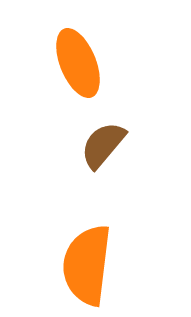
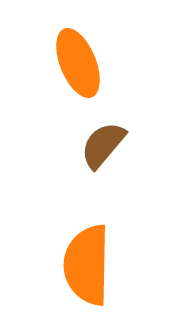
orange semicircle: rotated 6 degrees counterclockwise
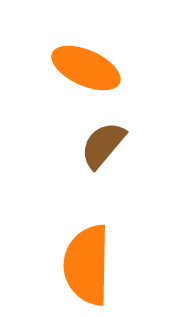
orange ellipse: moved 8 px right, 5 px down; rotated 44 degrees counterclockwise
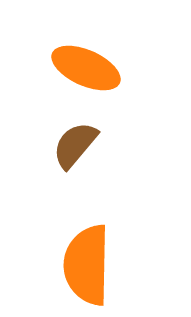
brown semicircle: moved 28 px left
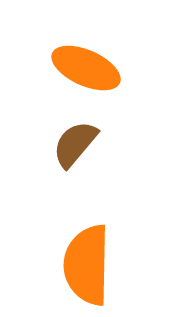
brown semicircle: moved 1 px up
